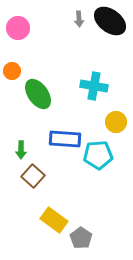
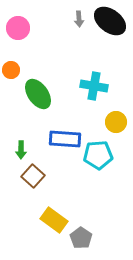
orange circle: moved 1 px left, 1 px up
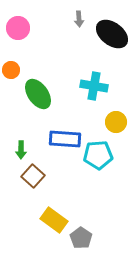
black ellipse: moved 2 px right, 13 px down
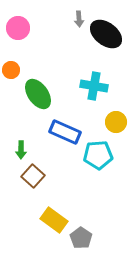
black ellipse: moved 6 px left
blue rectangle: moved 7 px up; rotated 20 degrees clockwise
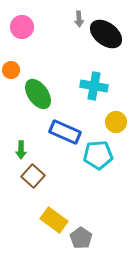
pink circle: moved 4 px right, 1 px up
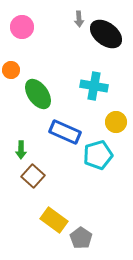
cyan pentagon: rotated 12 degrees counterclockwise
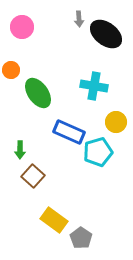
green ellipse: moved 1 px up
blue rectangle: moved 4 px right
green arrow: moved 1 px left
cyan pentagon: moved 3 px up
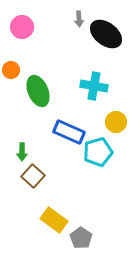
green ellipse: moved 2 px up; rotated 12 degrees clockwise
green arrow: moved 2 px right, 2 px down
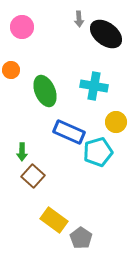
green ellipse: moved 7 px right
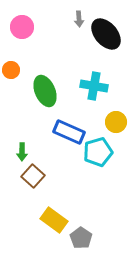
black ellipse: rotated 12 degrees clockwise
